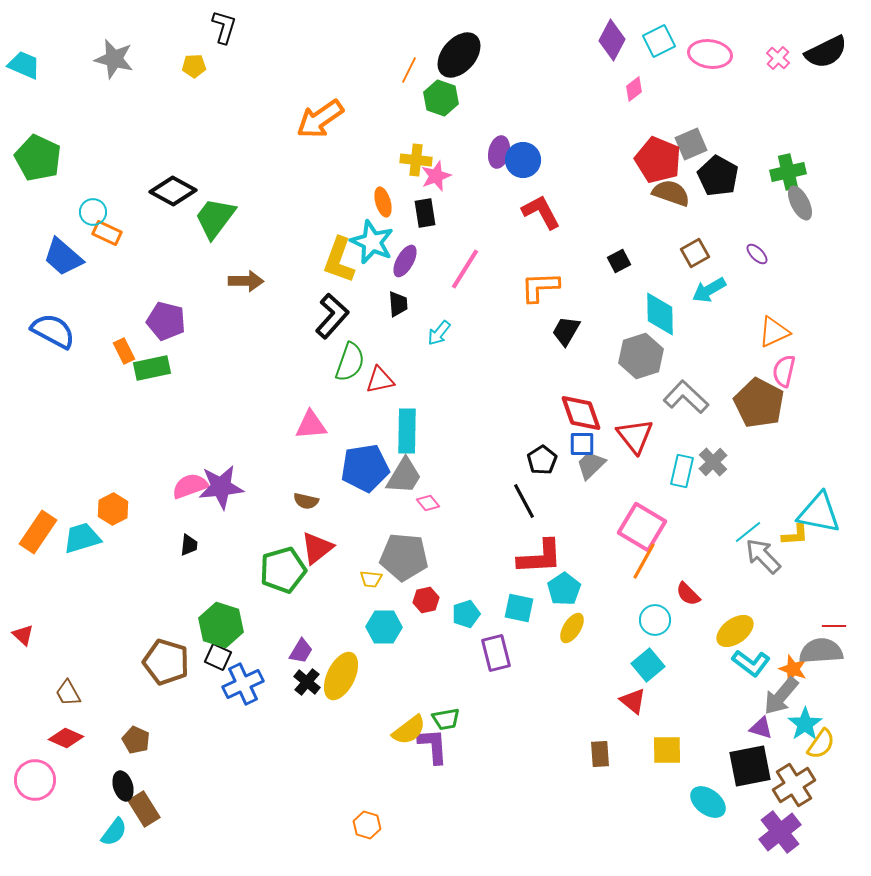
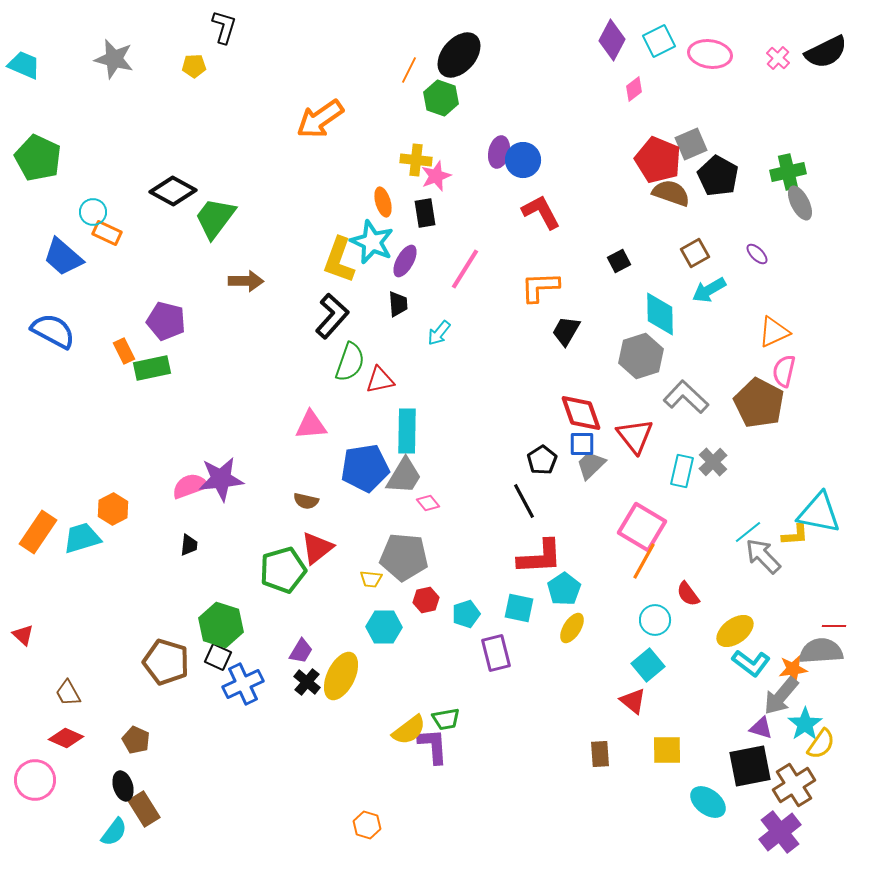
purple star at (221, 487): moved 8 px up
red semicircle at (688, 594): rotated 8 degrees clockwise
orange star at (793, 669): rotated 28 degrees counterclockwise
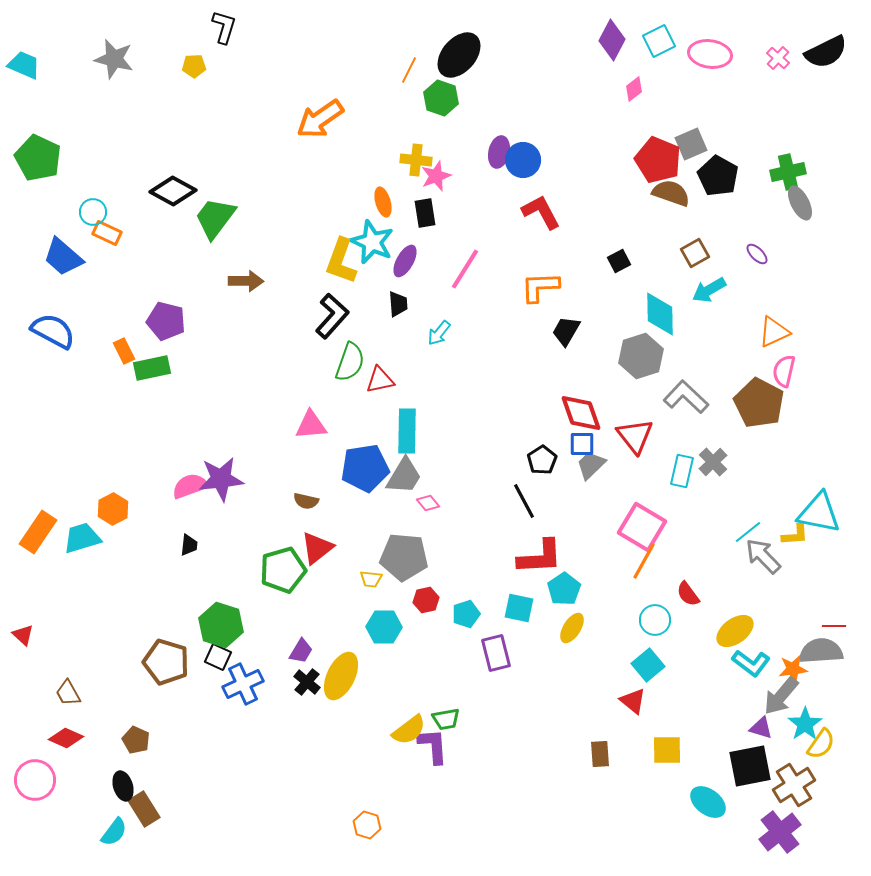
yellow L-shape at (339, 260): moved 2 px right, 1 px down
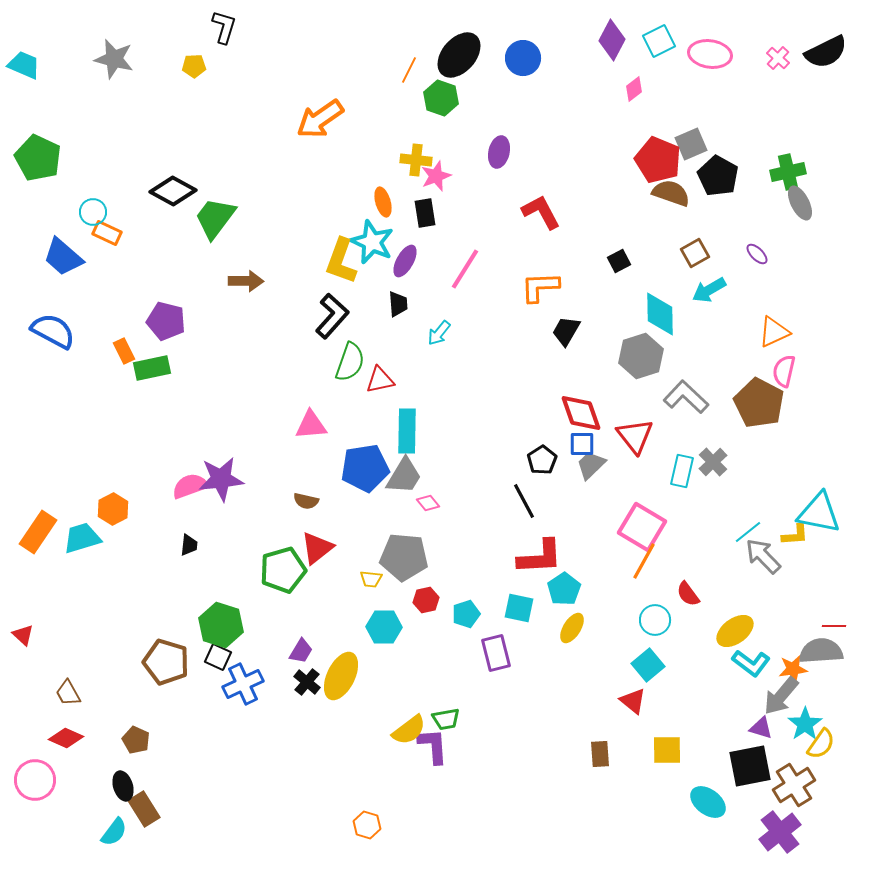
blue circle at (523, 160): moved 102 px up
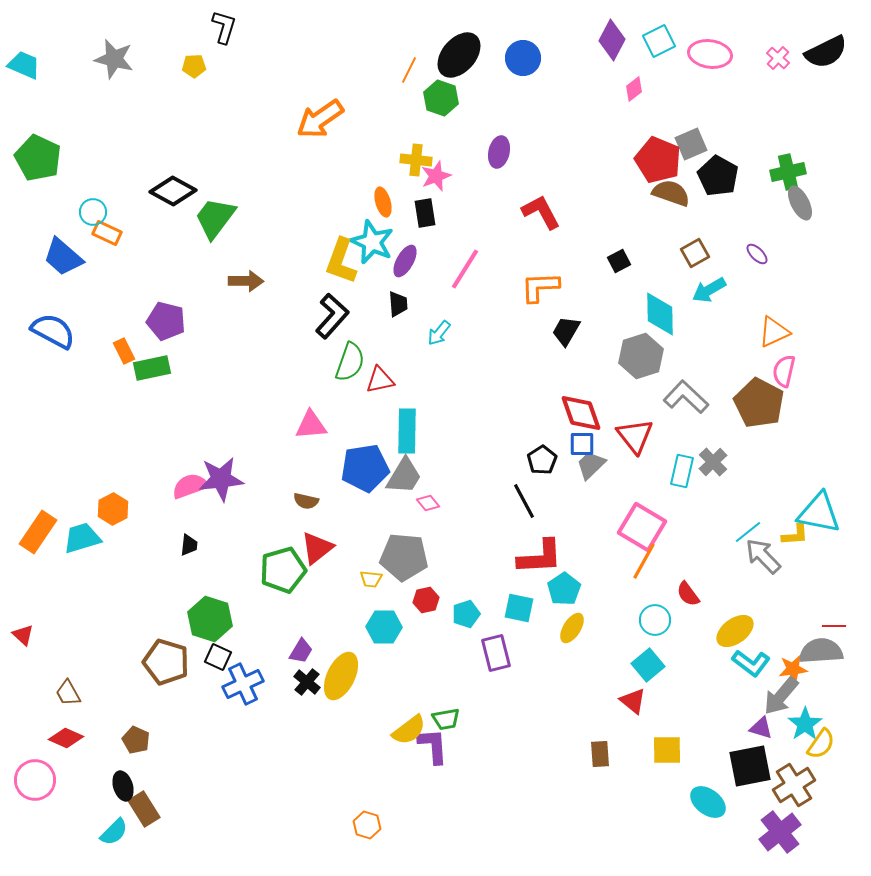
green hexagon at (221, 625): moved 11 px left, 6 px up
cyan semicircle at (114, 832): rotated 8 degrees clockwise
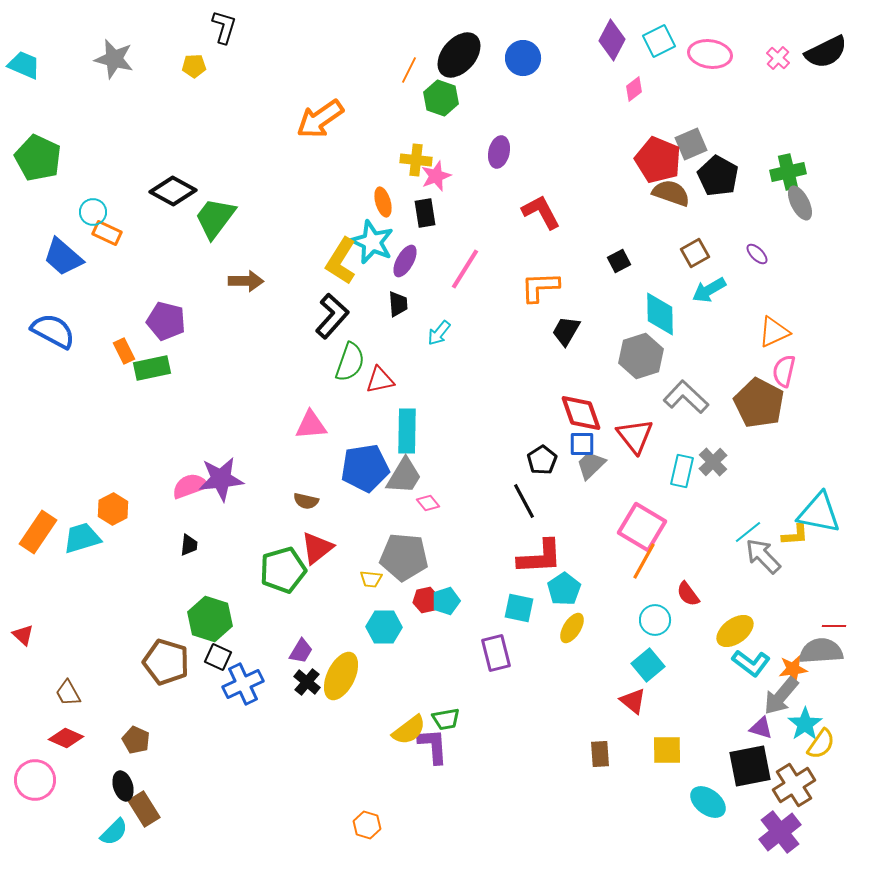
yellow L-shape at (341, 261): rotated 12 degrees clockwise
cyan pentagon at (466, 614): moved 20 px left, 13 px up
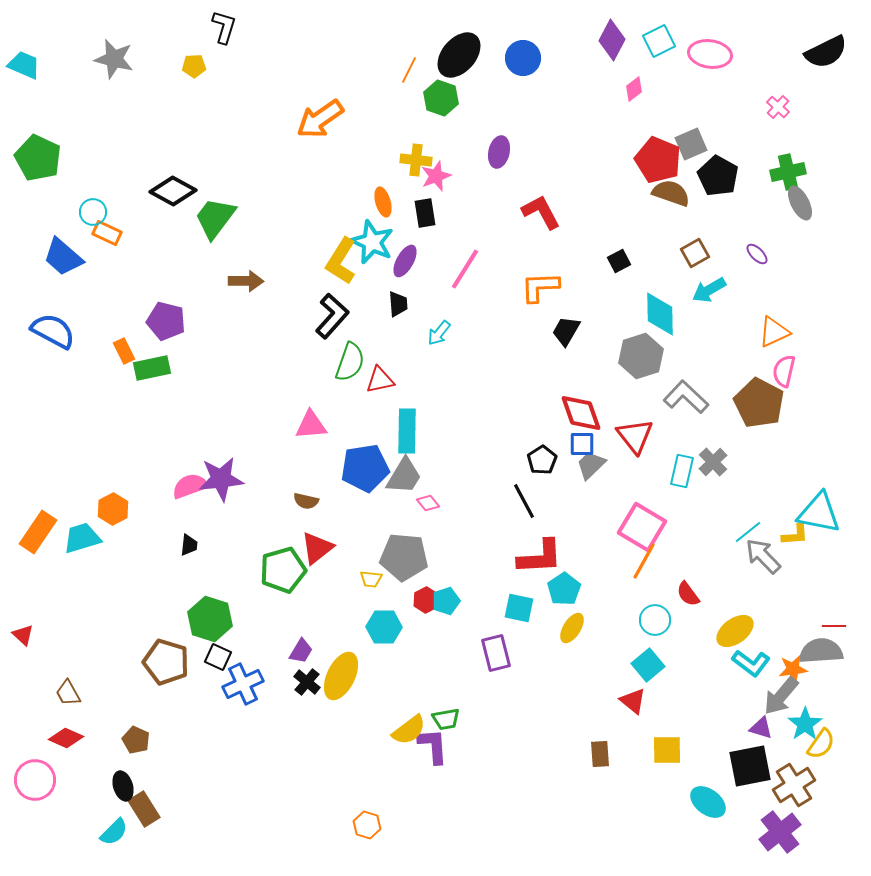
pink cross at (778, 58): moved 49 px down
red hexagon at (426, 600): rotated 15 degrees counterclockwise
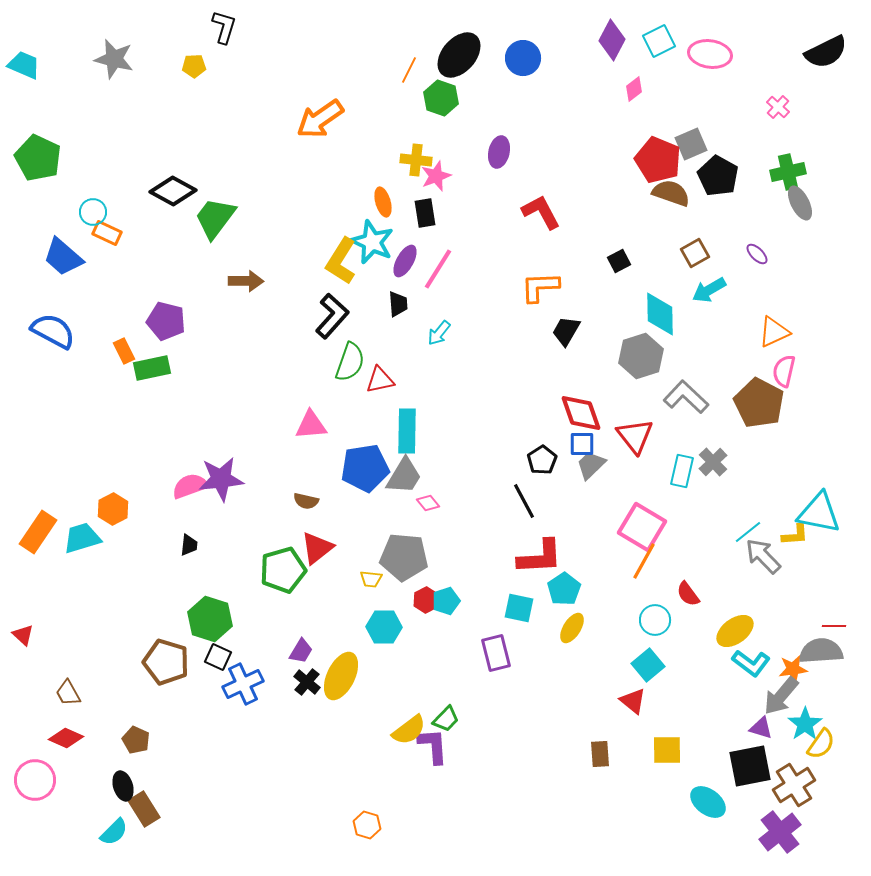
pink line at (465, 269): moved 27 px left
green trapezoid at (446, 719): rotated 36 degrees counterclockwise
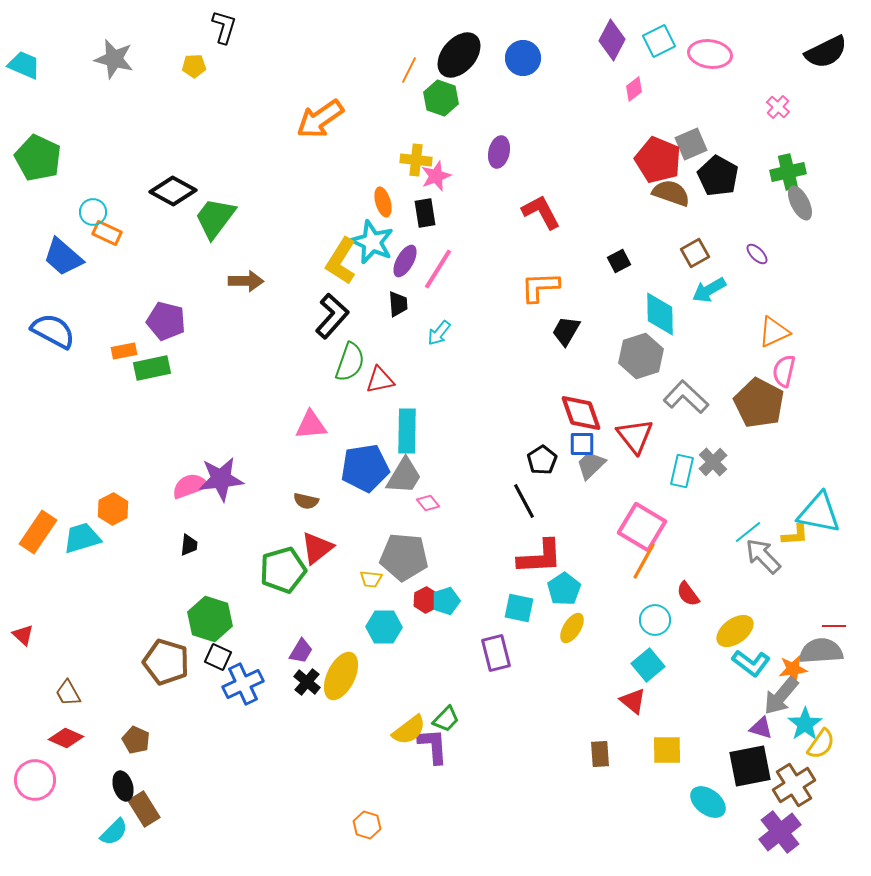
orange rectangle at (124, 351): rotated 75 degrees counterclockwise
